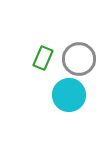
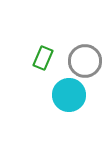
gray circle: moved 6 px right, 2 px down
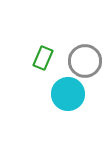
cyan circle: moved 1 px left, 1 px up
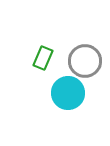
cyan circle: moved 1 px up
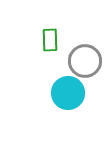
green rectangle: moved 7 px right, 18 px up; rotated 25 degrees counterclockwise
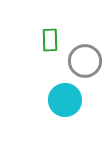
cyan circle: moved 3 px left, 7 px down
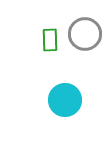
gray circle: moved 27 px up
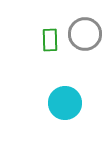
cyan circle: moved 3 px down
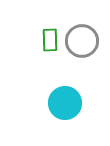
gray circle: moved 3 px left, 7 px down
